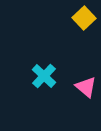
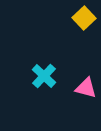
pink triangle: moved 1 px down; rotated 25 degrees counterclockwise
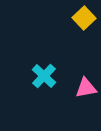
pink triangle: rotated 25 degrees counterclockwise
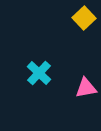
cyan cross: moved 5 px left, 3 px up
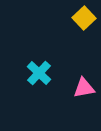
pink triangle: moved 2 px left
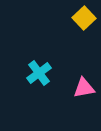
cyan cross: rotated 10 degrees clockwise
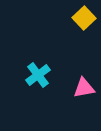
cyan cross: moved 1 px left, 2 px down
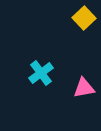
cyan cross: moved 3 px right, 2 px up
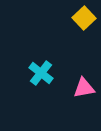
cyan cross: rotated 15 degrees counterclockwise
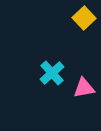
cyan cross: moved 11 px right; rotated 10 degrees clockwise
